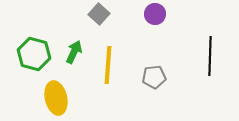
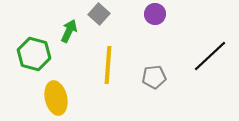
green arrow: moved 5 px left, 21 px up
black line: rotated 45 degrees clockwise
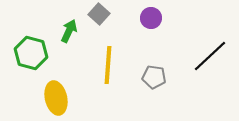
purple circle: moved 4 px left, 4 px down
green hexagon: moved 3 px left, 1 px up
gray pentagon: rotated 15 degrees clockwise
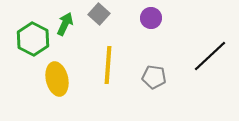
green arrow: moved 4 px left, 7 px up
green hexagon: moved 2 px right, 14 px up; rotated 12 degrees clockwise
yellow ellipse: moved 1 px right, 19 px up
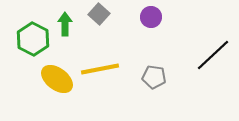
purple circle: moved 1 px up
green arrow: rotated 25 degrees counterclockwise
black line: moved 3 px right, 1 px up
yellow line: moved 8 px left, 4 px down; rotated 75 degrees clockwise
yellow ellipse: rotated 40 degrees counterclockwise
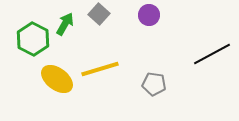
purple circle: moved 2 px left, 2 px up
green arrow: rotated 30 degrees clockwise
black line: moved 1 px left, 1 px up; rotated 15 degrees clockwise
yellow line: rotated 6 degrees counterclockwise
gray pentagon: moved 7 px down
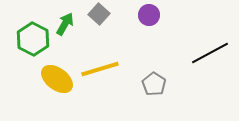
black line: moved 2 px left, 1 px up
gray pentagon: rotated 25 degrees clockwise
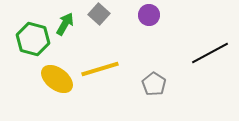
green hexagon: rotated 12 degrees counterclockwise
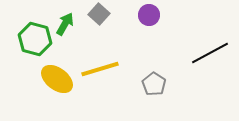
green hexagon: moved 2 px right
